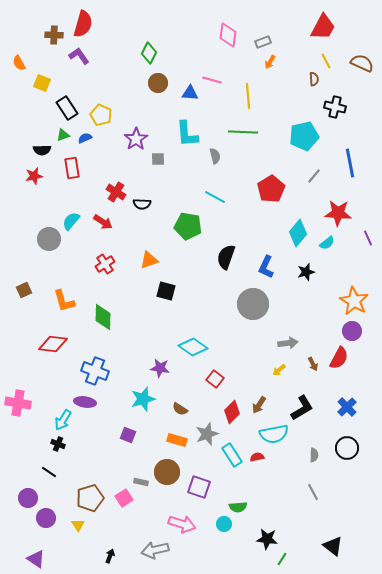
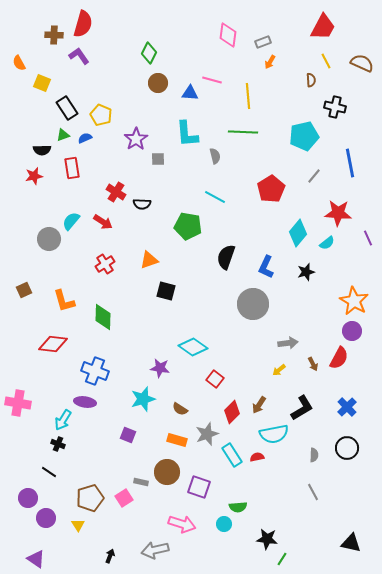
brown semicircle at (314, 79): moved 3 px left, 1 px down
black triangle at (333, 546): moved 18 px right, 3 px up; rotated 25 degrees counterclockwise
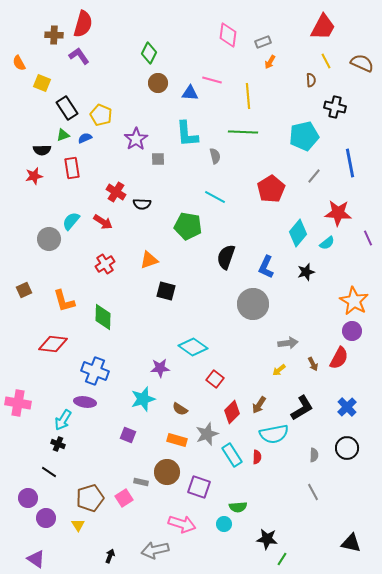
purple star at (160, 368): rotated 12 degrees counterclockwise
red semicircle at (257, 457): rotated 104 degrees clockwise
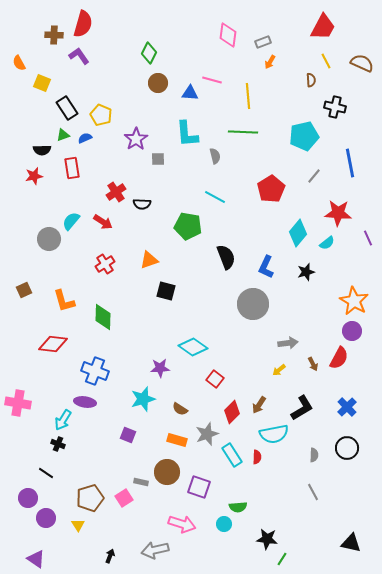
red cross at (116, 192): rotated 24 degrees clockwise
black semicircle at (226, 257): rotated 140 degrees clockwise
black line at (49, 472): moved 3 px left, 1 px down
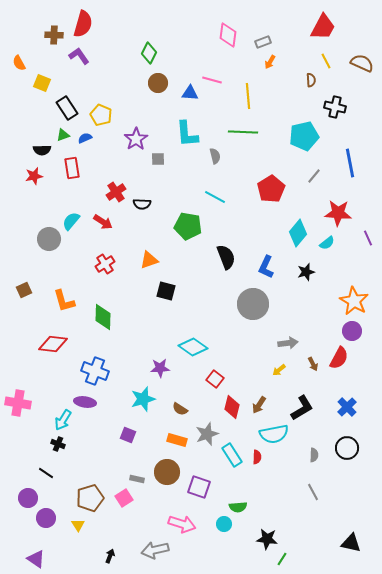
red diamond at (232, 412): moved 5 px up; rotated 30 degrees counterclockwise
gray rectangle at (141, 482): moved 4 px left, 3 px up
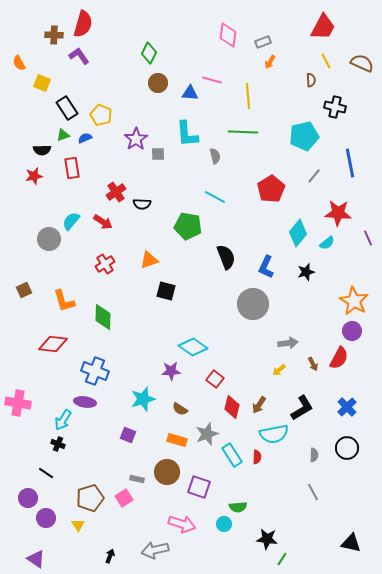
gray square at (158, 159): moved 5 px up
purple star at (160, 368): moved 11 px right, 3 px down
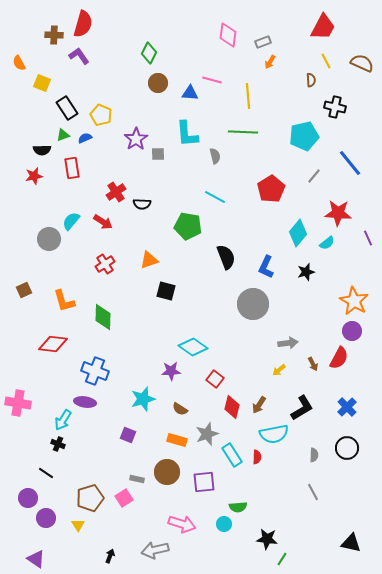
blue line at (350, 163): rotated 28 degrees counterclockwise
purple square at (199, 487): moved 5 px right, 5 px up; rotated 25 degrees counterclockwise
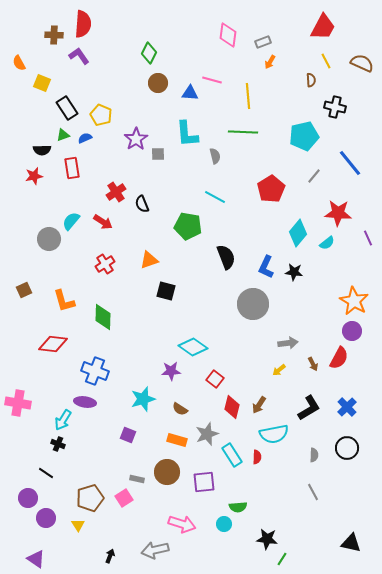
red semicircle at (83, 24): rotated 12 degrees counterclockwise
black semicircle at (142, 204): rotated 66 degrees clockwise
black star at (306, 272): moved 12 px left; rotated 24 degrees clockwise
black L-shape at (302, 408): moved 7 px right
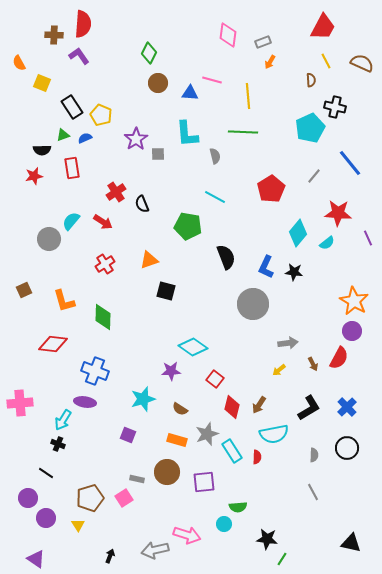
black rectangle at (67, 108): moved 5 px right, 1 px up
cyan pentagon at (304, 136): moved 6 px right, 8 px up; rotated 12 degrees counterclockwise
pink cross at (18, 403): moved 2 px right; rotated 15 degrees counterclockwise
cyan rectangle at (232, 455): moved 4 px up
pink arrow at (182, 524): moved 5 px right, 11 px down
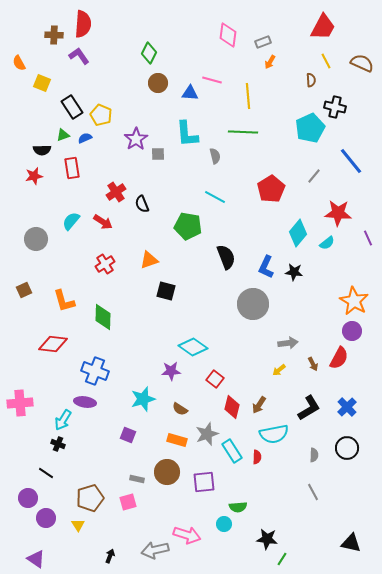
blue line at (350, 163): moved 1 px right, 2 px up
gray circle at (49, 239): moved 13 px left
pink square at (124, 498): moved 4 px right, 4 px down; rotated 18 degrees clockwise
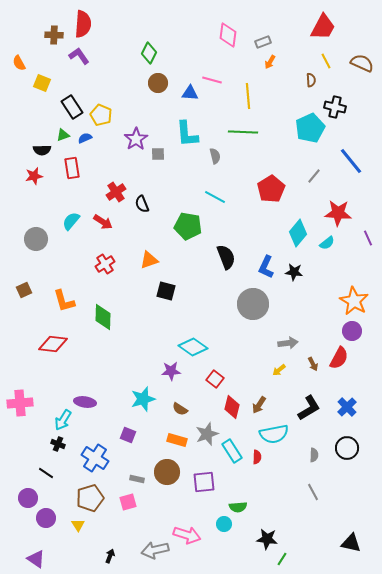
blue cross at (95, 371): moved 87 px down; rotated 12 degrees clockwise
